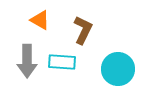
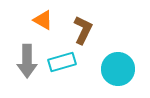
orange triangle: moved 3 px right
cyan rectangle: rotated 20 degrees counterclockwise
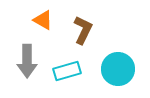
cyan rectangle: moved 5 px right, 9 px down
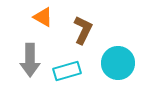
orange triangle: moved 3 px up
gray arrow: moved 3 px right, 1 px up
cyan circle: moved 6 px up
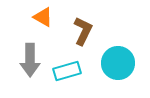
brown L-shape: moved 1 px down
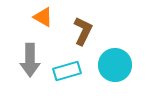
cyan circle: moved 3 px left, 2 px down
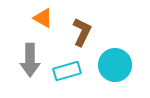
orange triangle: moved 1 px down
brown L-shape: moved 1 px left, 1 px down
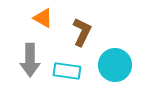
cyan rectangle: rotated 24 degrees clockwise
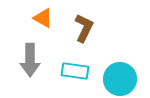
brown L-shape: moved 2 px right, 4 px up
cyan circle: moved 5 px right, 14 px down
cyan rectangle: moved 8 px right
